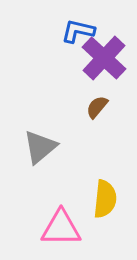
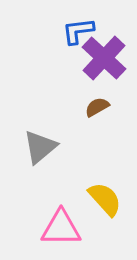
blue L-shape: rotated 20 degrees counterclockwise
brown semicircle: rotated 20 degrees clockwise
yellow semicircle: rotated 48 degrees counterclockwise
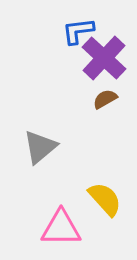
brown semicircle: moved 8 px right, 8 px up
